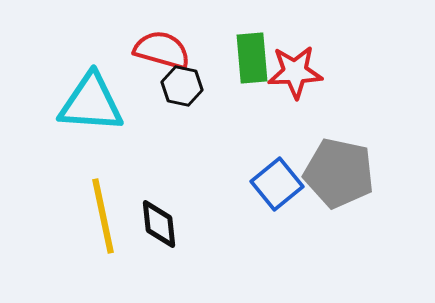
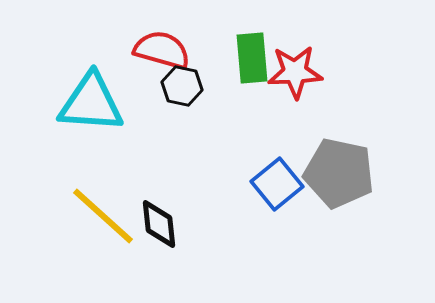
yellow line: rotated 36 degrees counterclockwise
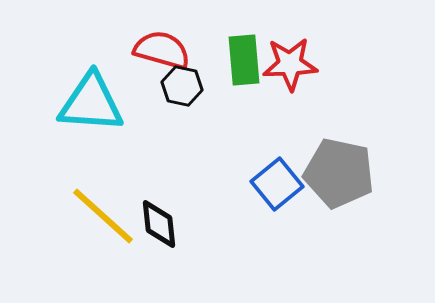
green rectangle: moved 8 px left, 2 px down
red star: moved 5 px left, 8 px up
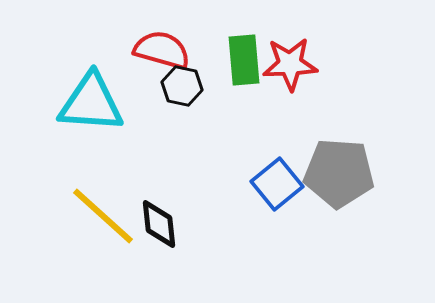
gray pentagon: rotated 8 degrees counterclockwise
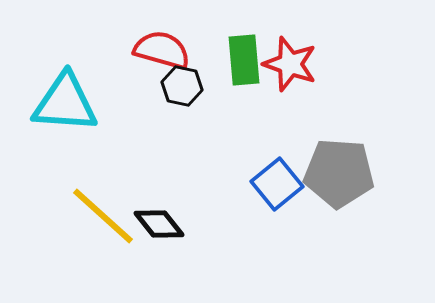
red star: rotated 22 degrees clockwise
cyan triangle: moved 26 px left
black diamond: rotated 33 degrees counterclockwise
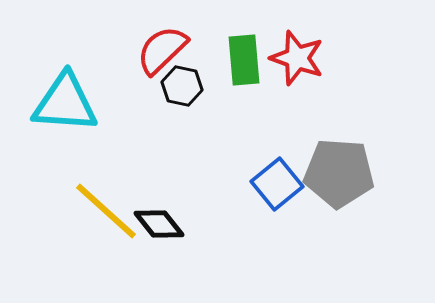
red semicircle: rotated 60 degrees counterclockwise
red star: moved 7 px right, 6 px up
yellow line: moved 3 px right, 5 px up
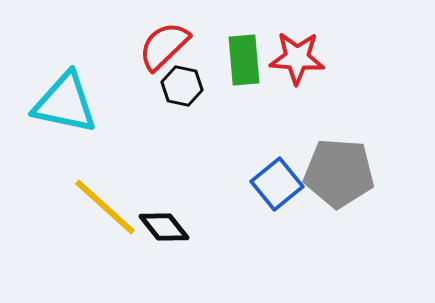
red semicircle: moved 2 px right, 4 px up
red star: rotated 16 degrees counterclockwise
cyan triangle: rotated 8 degrees clockwise
yellow line: moved 1 px left, 4 px up
black diamond: moved 5 px right, 3 px down
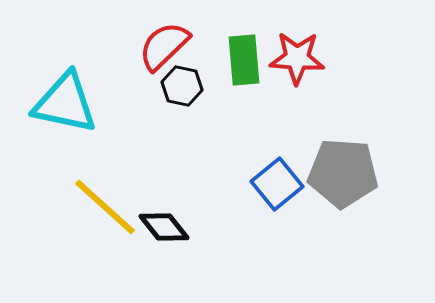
gray pentagon: moved 4 px right
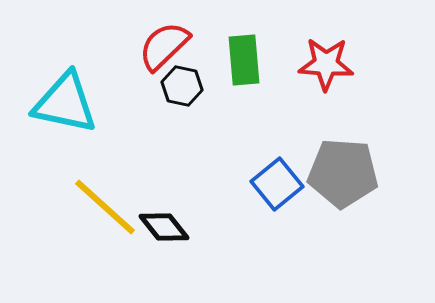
red star: moved 29 px right, 6 px down
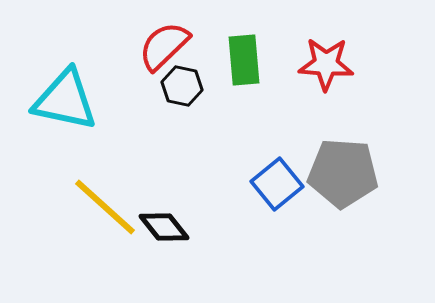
cyan triangle: moved 3 px up
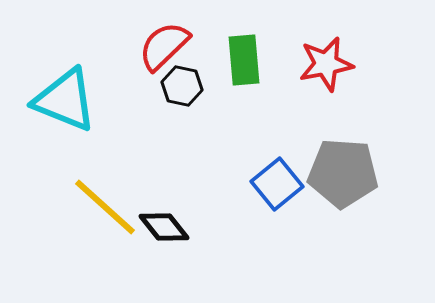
red star: rotated 14 degrees counterclockwise
cyan triangle: rotated 10 degrees clockwise
